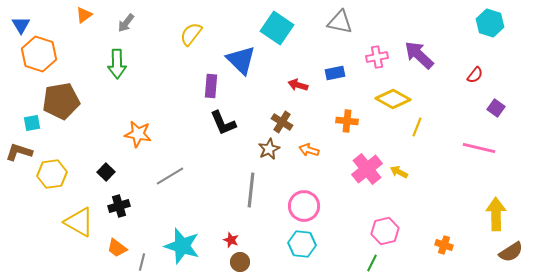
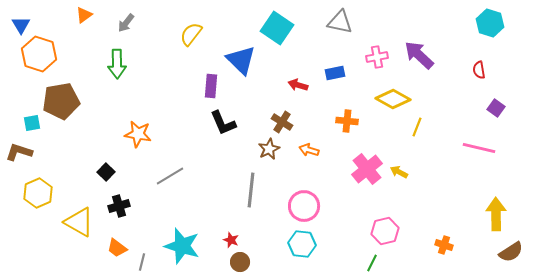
red semicircle at (475, 75): moved 4 px right, 5 px up; rotated 132 degrees clockwise
yellow hexagon at (52, 174): moved 14 px left, 19 px down; rotated 16 degrees counterclockwise
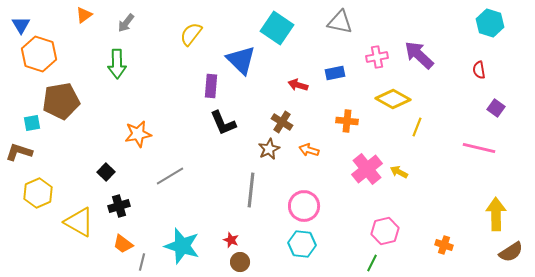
orange star at (138, 134): rotated 20 degrees counterclockwise
orange trapezoid at (117, 248): moved 6 px right, 4 px up
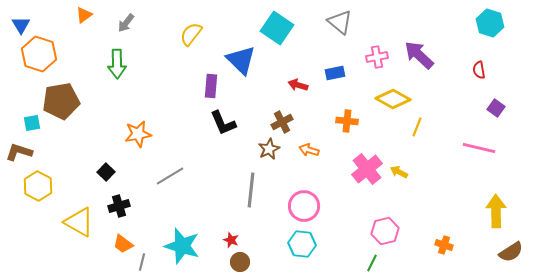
gray triangle at (340, 22): rotated 28 degrees clockwise
brown cross at (282, 122): rotated 30 degrees clockwise
yellow hexagon at (38, 193): moved 7 px up; rotated 8 degrees counterclockwise
yellow arrow at (496, 214): moved 3 px up
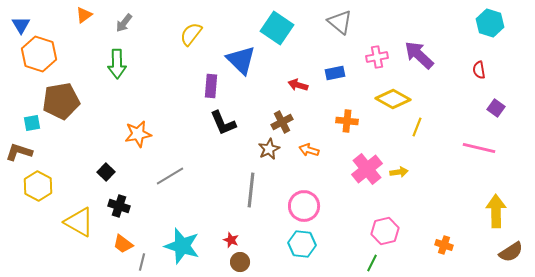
gray arrow at (126, 23): moved 2 px left
yellow arrow at (399, 172): rotated 144 degrees clockwise
black cross at (119, 206): rotated 35 degrees clockwise
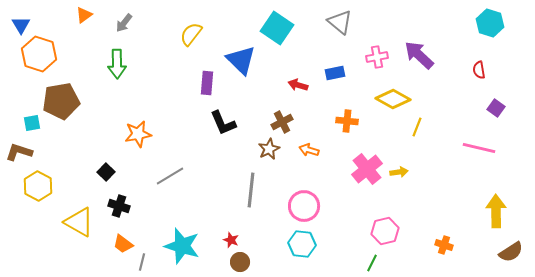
purple rectangle at (211, 86): moved 4 px left, 3 px up
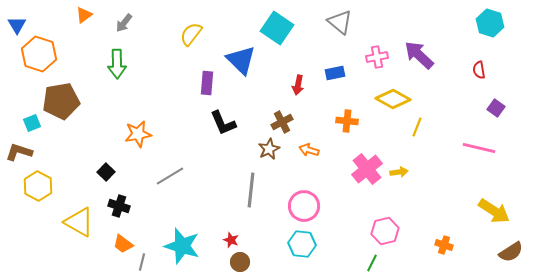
blue triangle at (21, 25): moved 4 px left
red arrow at (298, 85): rotated 96 degrees counterclockwise
cyan square at (32, 123): rotated 12 degrees counterclockwise
yellow arrow at (496, 211): moved 2 px left; rotated 124 degrees clockwise
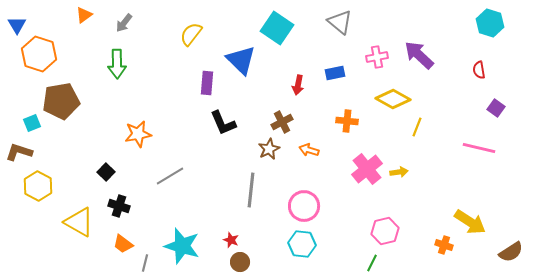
yellow arrow at (494, 211): moved 24 px left, 11 px down
gray line at (142, 262): moved 3 px right, 1 px down
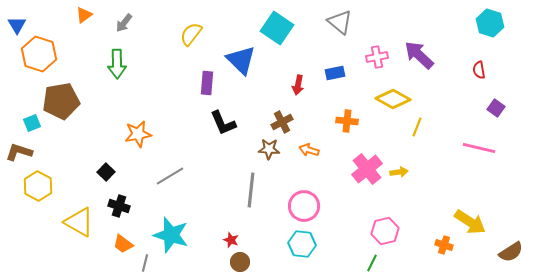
brown star at (269, 149): rotated 30 degrees clockwise
cyan star at (182, 246): moved 11 px left, 11 px up
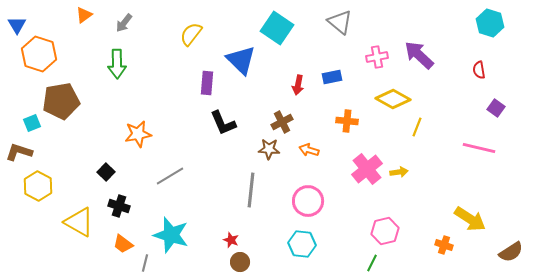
blue rectangle at (335, 73): moved 3 px left, 4 px down
pink circle at (304, 206): moved 4 px right, 5 px up
yellow arrow at (470, 222): moved 3 px up
